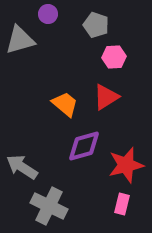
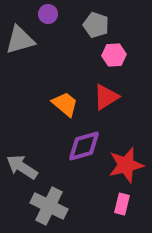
pink hexagon: moved 2 px up
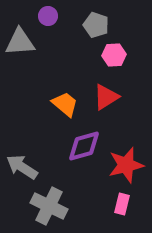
purple circle: moved 2 px down
gray triangle: moved 2 px down; rotated 12 degrees clockwise
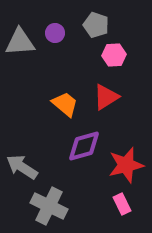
purple circle: moved 7 px right, 17 px down
pink rectangle: rotated 40 degrees counterclockwise
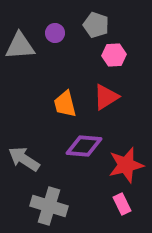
gray triangle: moved 4 px down
orange trapezoid: rotated 144 degrees counterclockwise
purple diamond: rotated 21 degrees clockwise
gray arrow: moved 2 px right, 8 px up
gray cross: rotated 9 degrees counterclockwise
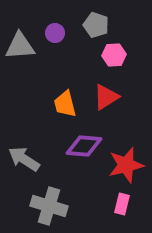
pink rectangle: rotated 40 degrees clockwise
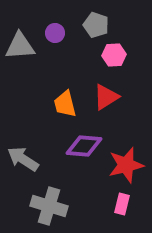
gray arrow: moved 1 px left
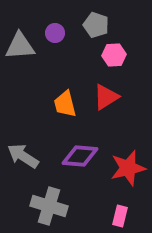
purple diamond: moved 4 px left, 10 px down
gray arrow: moved 3 px up
red star: moved 2 px right, 3 px down
pink rectangle: moved 2 px left, 12 px down
